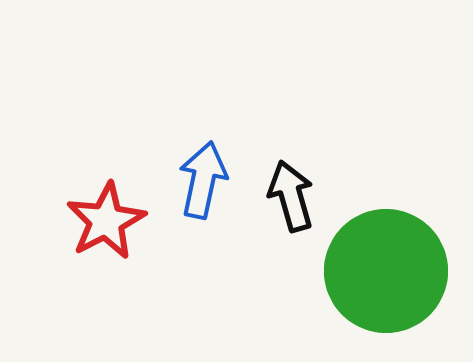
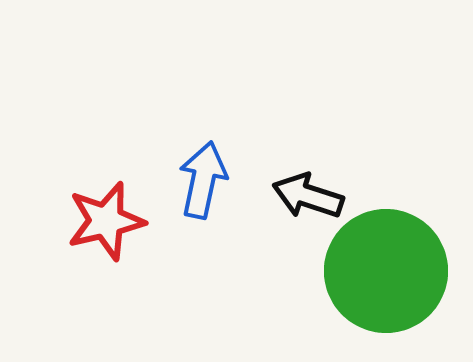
black arrow: moved 17 px right; rotated 56 degrees counterclockwise
red star: rotated 14 degrees clockwise
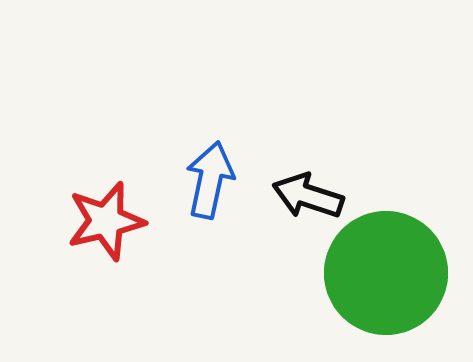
blue arrow: moved 7 px right
green circle: moved 2 px down
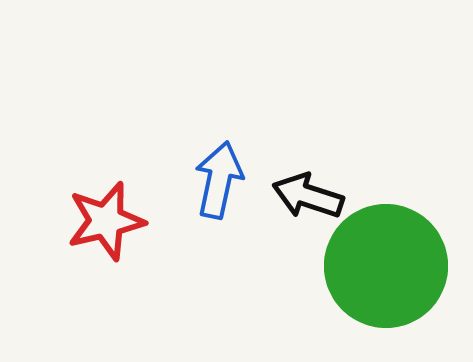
blue arrow: moved 9 px right
green circle: moved 7 px up
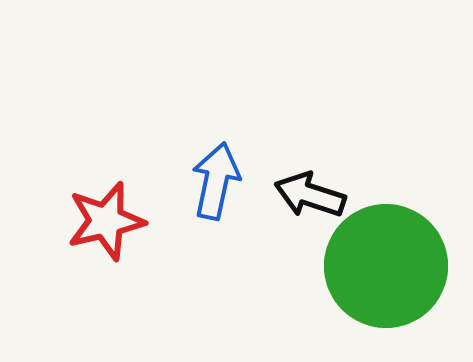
blue arrow: moved 3 px left, 1 px down
black arrow: moved 2 px right, 1 px up
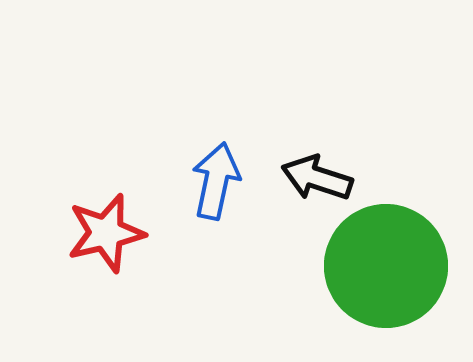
black arrow: moved 7 px right, 17 px up
red star: moved 12 px down
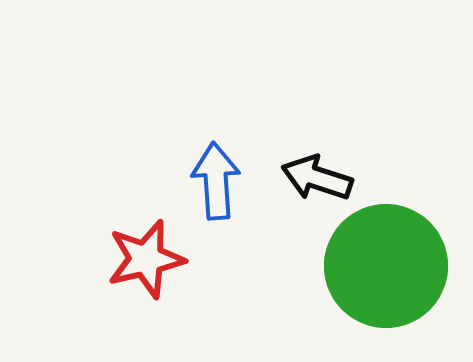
blue arrow: rotated 16 degrees counterclockwise
red star: moved 40 px right, 26 px down
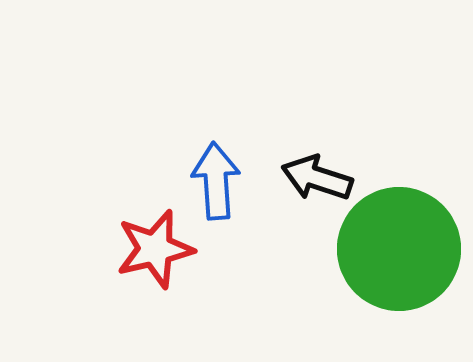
red star: moved 9 px right, 10 px up
green circle: moved 13 px right, 17 px up
